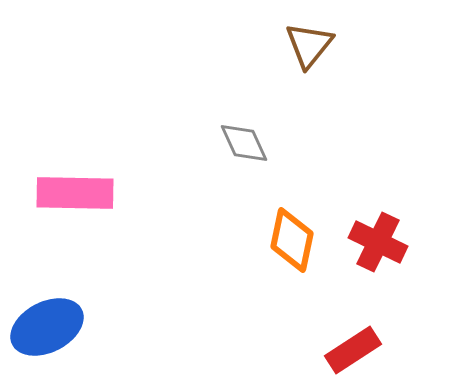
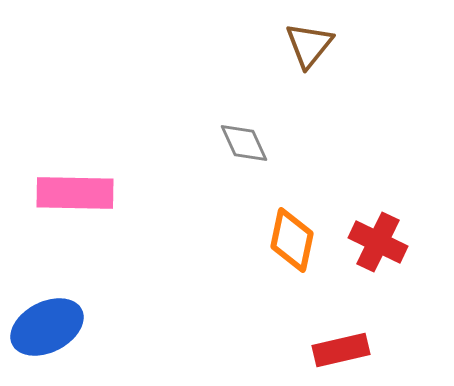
red rectangle: moved 12 px left; rotated 20 degrees clockwise
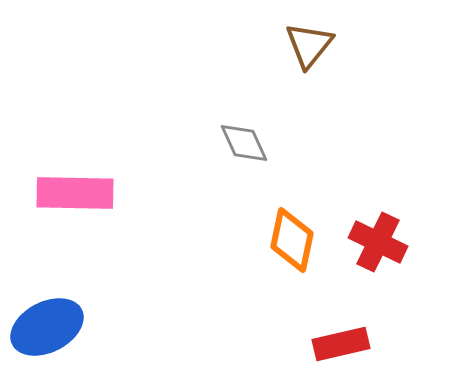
red rectangle: moved 6 px up
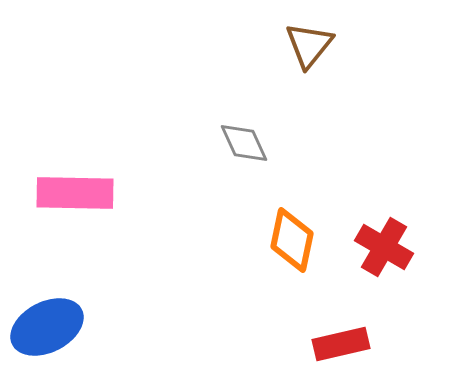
red cross: moved 6 px right, 5 px down; rotated 4 degrees clockwise
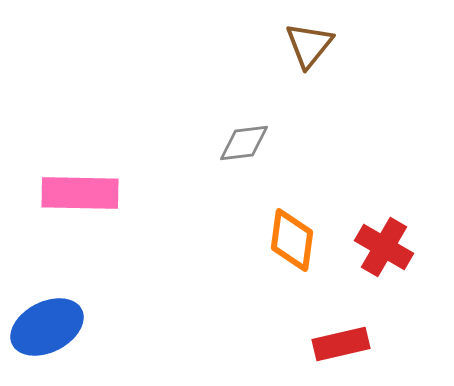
gray diamond: rotated 72 degrees counterclockwise
pink rectangle: moved 5 px right
orange diamond: rotated 4 degrees counterclockwise
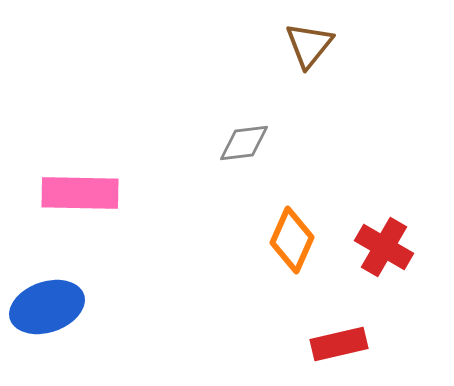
orange diamond: rotated 16 degrees clockwise
blue ellipse: moved 20 px up; rotated 8 degrees clockwise
red rectangle: moved 2 px left
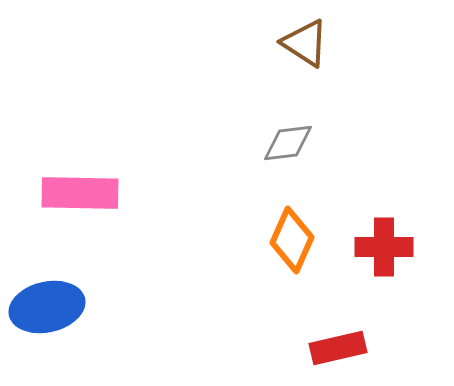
brown triangle: moved 4 px left, 2 px up; rotated 36 degrees counterclockwise
gray diamond: moved 44 px right
red cross: rotated 30 degrees counterclockwise
blue ellipse: rotated 6 degrees clockwise
red rectangle: moved 1 px left, 4 px down
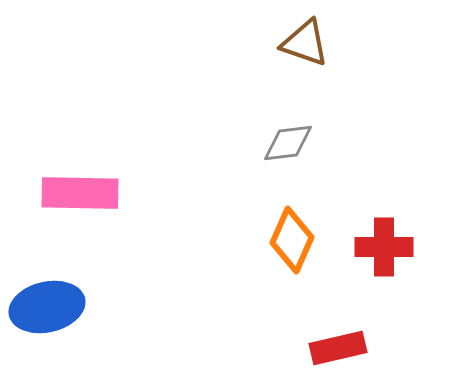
brown triangle: rotated 14 degrees counterclockwise
